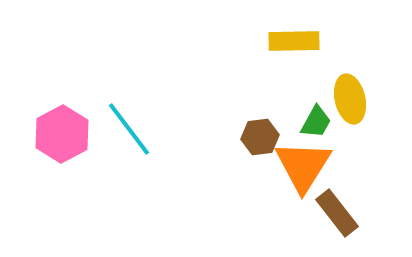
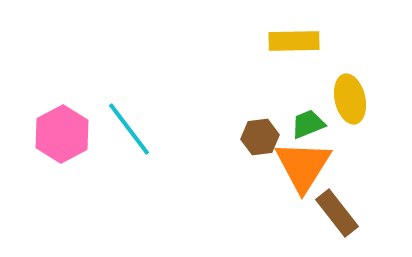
green trapezoid: moved 8 px left, 2 px down; rotated 141 degrees counterclockwise
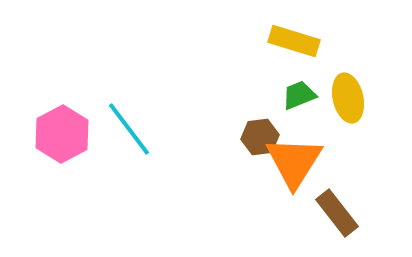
yellow rectangle: rotated 18 degrees clockwise
yellow ellipse: moved 2 px left, 1 px up
green trapezoid: moved 9 px left, 29 px up
orange triangle: moved 9 px left, 4 px up
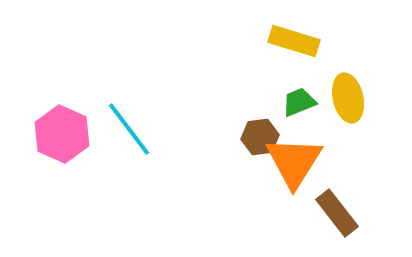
green trapezoid: moved 7 px down
pink hexagon: rotated 8 degrees counterclockwise
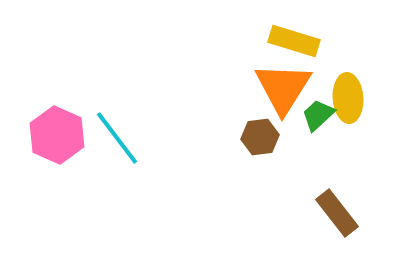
yellow ellipse: rotated 9 degrees clockwise
green trapezoid: moved 19 px right, 13 px down; rotated 21 degrees counterclockwise
cyan line: moved 12 px left, 9 px down
pink hexagon: moved 5 px left, 1 px down
orange triangle: moved 11 px left, 74 px up
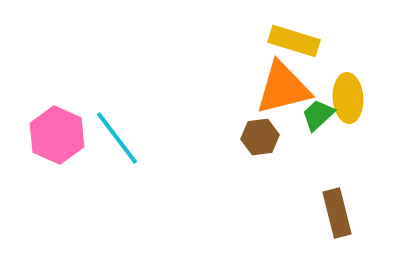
orange triangle: rotated 44 degrees clockwise
brown rectangle: rotated 24 degrees clockwise
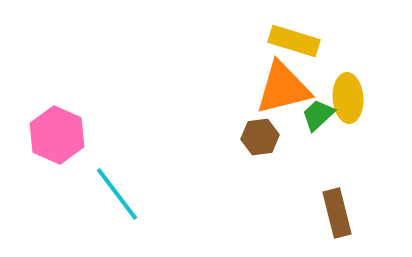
cyan line: moved 56 px down
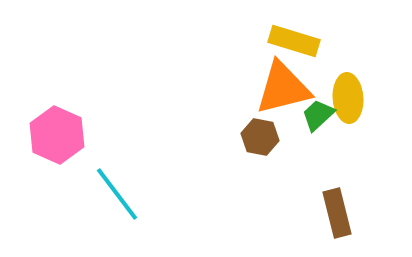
brown hexagon: rotated 18 degrees clockwise
